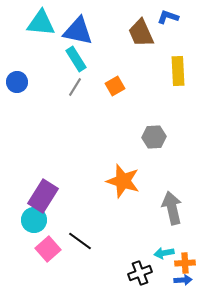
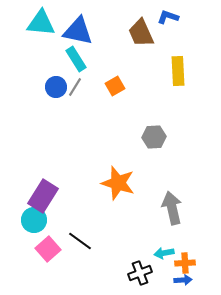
blue circle: moved 39 px right, 5 px down
orange star: moved 5 px left, 2 px down
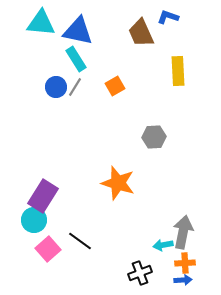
gray arrow: moved 11 px right, 24 px down; rotated 24 degrees clockwise
cyan arrow: moved 1 px left, 8 px up
